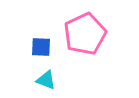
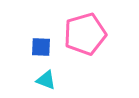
pink pentagon: rotated 9 degrees clockwise
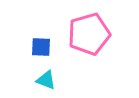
pink pentagon: moved 4 px right
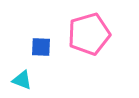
cyan triangle: moved 24 px left
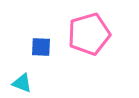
cyan triangle: moved 3 px down
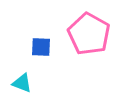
pink pentagon: rotated 27 degrees counterclockwise
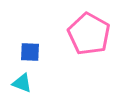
blue square: moved 11 px left, 5 px down
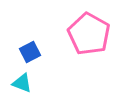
blue square: rotated 30 degrees counterclockwise
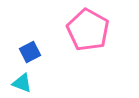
pink pentagon: moved 1 px left, 4 px up
